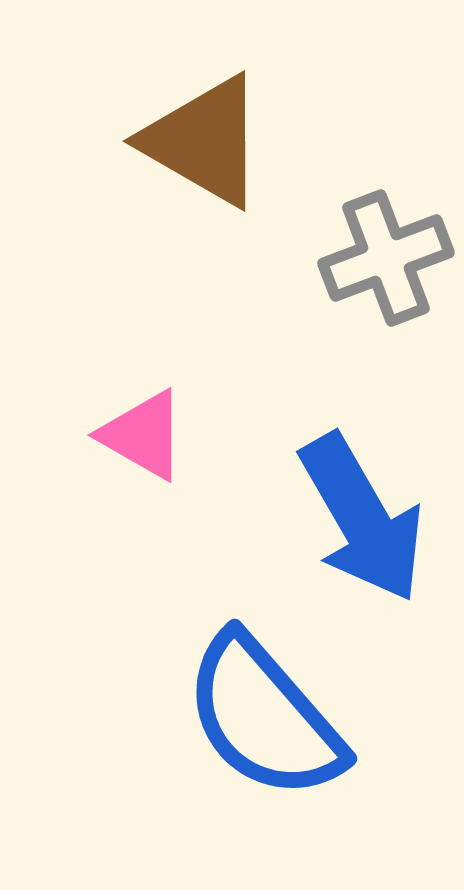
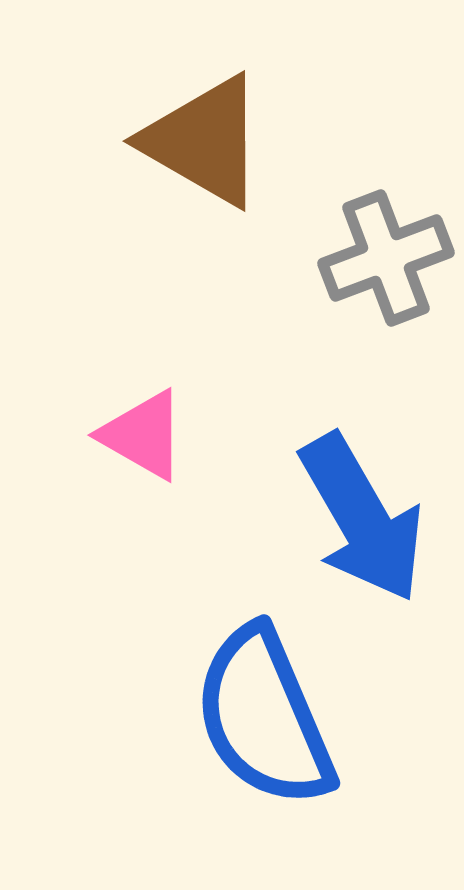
blue semicircle: rotated 18 degrees clockwise
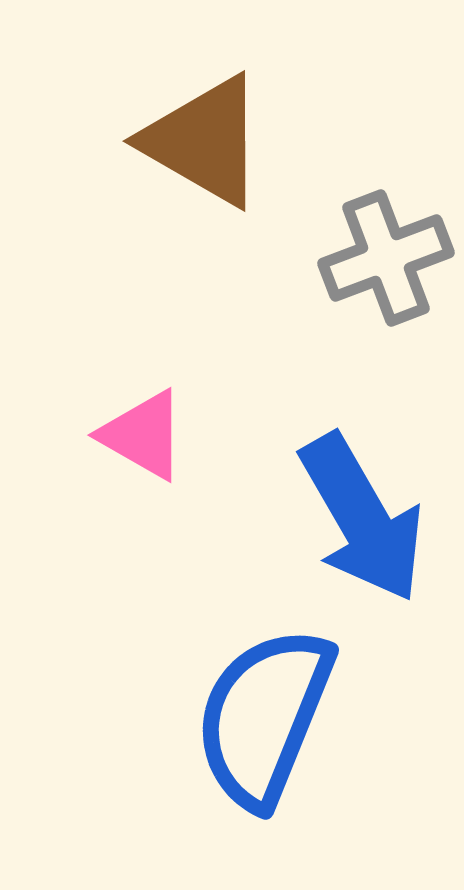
blue semicircle: rotated 45 degrees clockwise
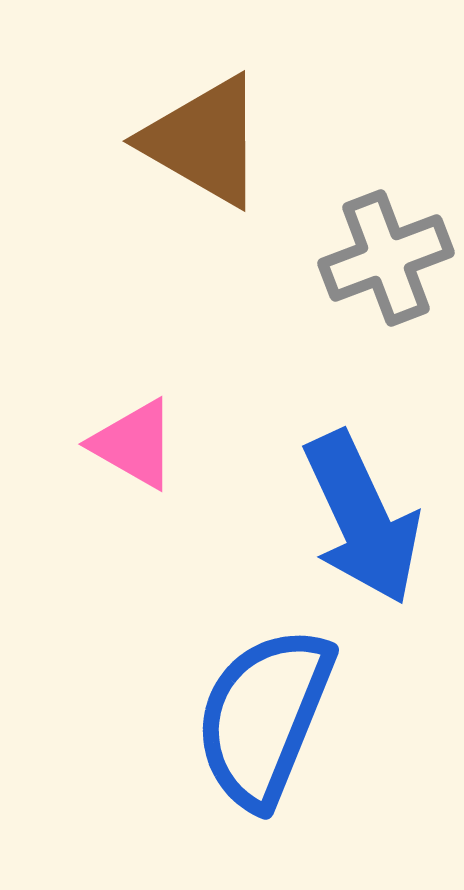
pink triangle: moved 9 px left, 9 px down
blue arrow: rotated 5 degrees clockwise
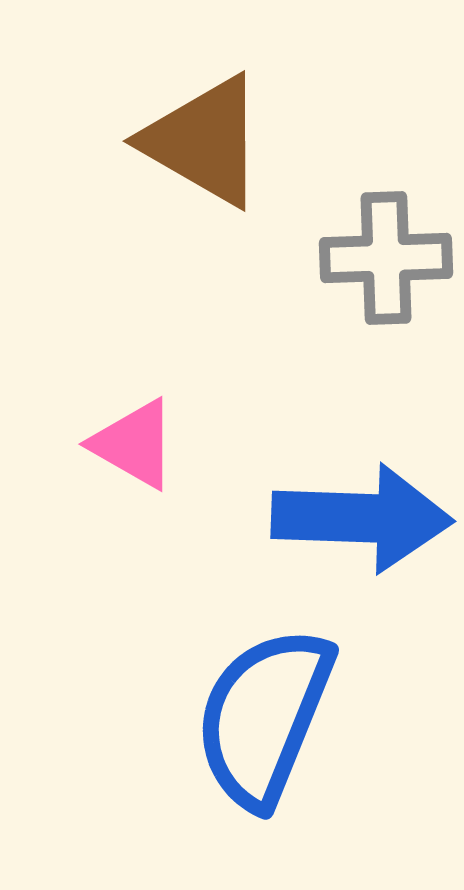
gray cross: rotated 19 degrees clockwise
blue arrow: rotated 63 degrees counterclockwise
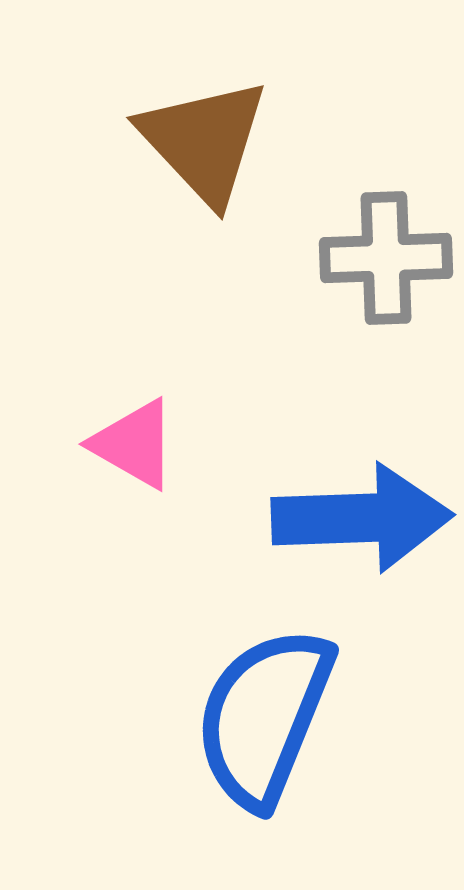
brown triangle: rotated 17 degrees clockwise
blue arrow: rotated 4 degrees counterclockwise
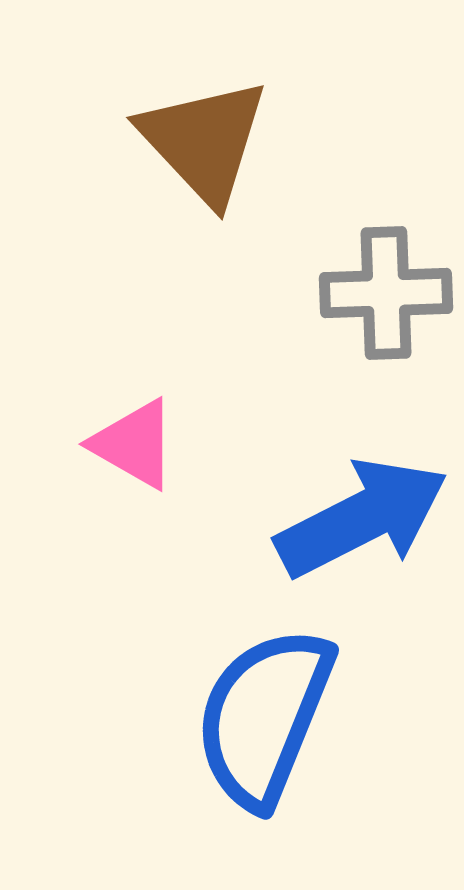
gray cross: moved 35 px down
blue arrow: rotated 25 degrees counterclockwise
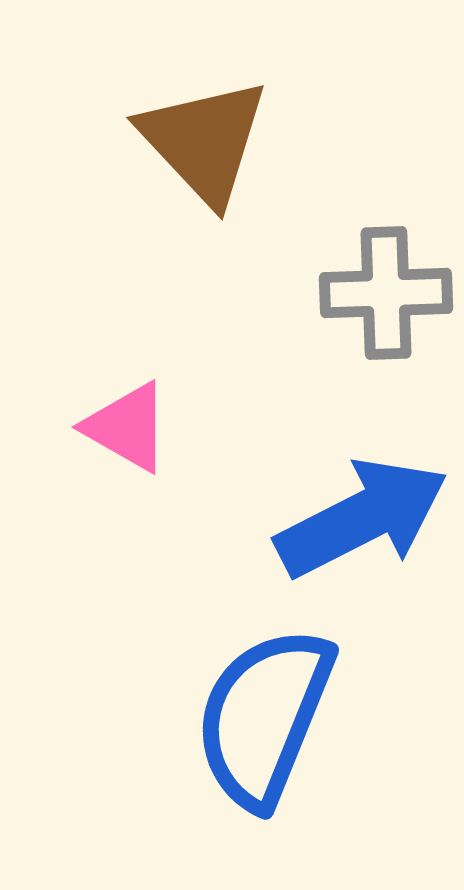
pink triangle: moved 7 px left, 17 px up
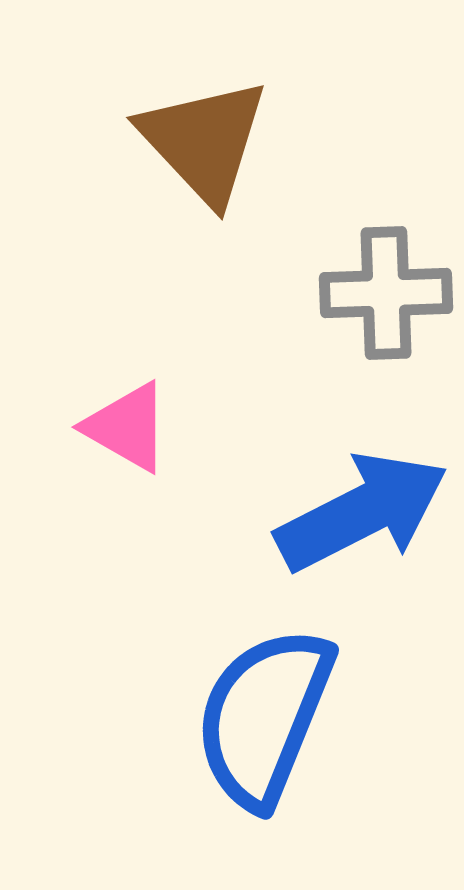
blue arrow: moved 6 px up
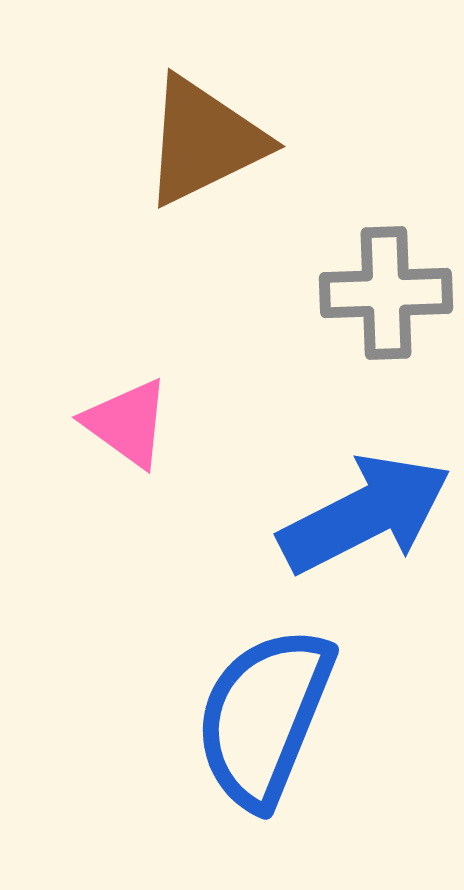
brown triangle: rotated 47 degrees clockwise
pink triangle: moved 4 px up; rotated 6 degrees clockwise
blue arrow: moved 3 px right, 2 px down
